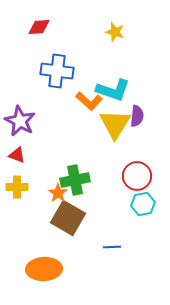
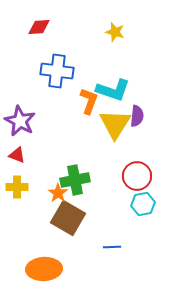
orange L-shape: rotated 112 degrees counterclockwise
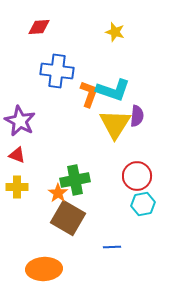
orange L-shape: moved 7 px up
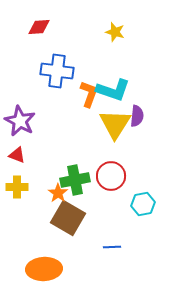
red circle: moved 26 px left
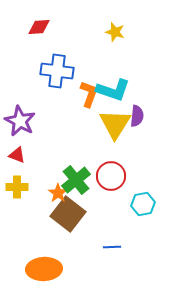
green cross: moved 1 px right; rotated 28 degrees counterclockwise
brown square: moved 4 px up; rotated 8 degrees clockwise
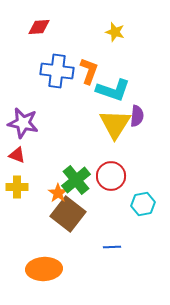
orange L-shape: moved 23 px up
purple star: moved 3 px right, 2 px down; rotated 16 degrees counterclockwise
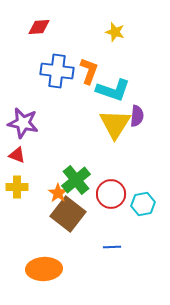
red circle: moved 18 px down
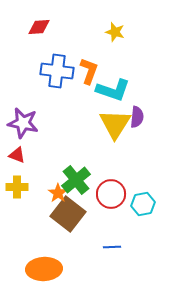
purple semicircle: moved 1 px down
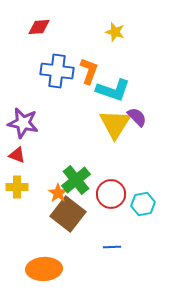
purple semicircle: rotated 50 degrees counterclockwise
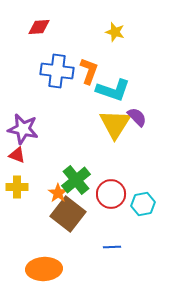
purple star: moved 6 px down
